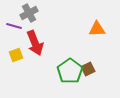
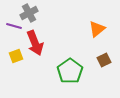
orange triangle: rotated 36 degrees counterclockwise
yellow square: moved 1 px down
brown square: moved 16 px right, 9 px up
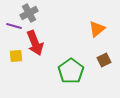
yellow square: rotated 16 degrees clockwise
green pentagon: moved 1 px right
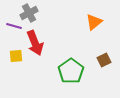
orange triangle: moved 3 px left, 7 px up
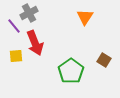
orange triangle: moved 9 px left, 5 px up; rotated 18 degrees counterclockwise
purple line: rotated 35 degrees clockwise
brown square: rotated 32 degrees counterclockwise
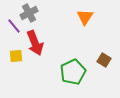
green pentagon: moved 2 px right, 1 px down; rotated 10 degrees clockwise
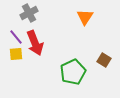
purple line: moved 2 px right, 11 px down
yellow square: moved 2 px up
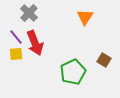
gray cross: rotated 18 degrees counterclockwise
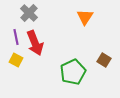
purple line: rotated 28 degrees clockwise
yellow square: moved 6 px down; rotated 32 degrees clockwise
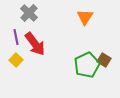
red arrow: moved 1 px down; rotated 15 degrees counterclockwise
yellow square: rotated 16 degrees clockwise
green pentagon: moved 14 px right, 7 px up
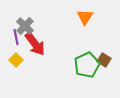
gray cross: moved 4 px left, 13 px down
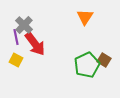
gray cross: moved 1 px left, 1 px up
yellow square: rotated 16 degrees counterclockwise
